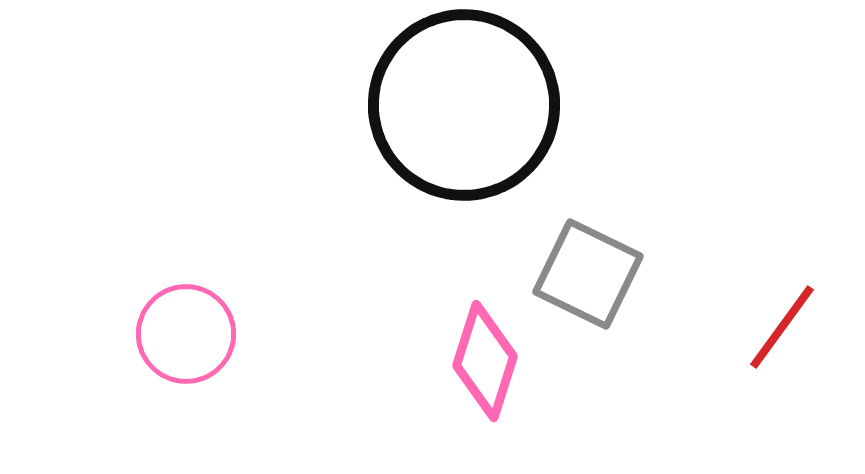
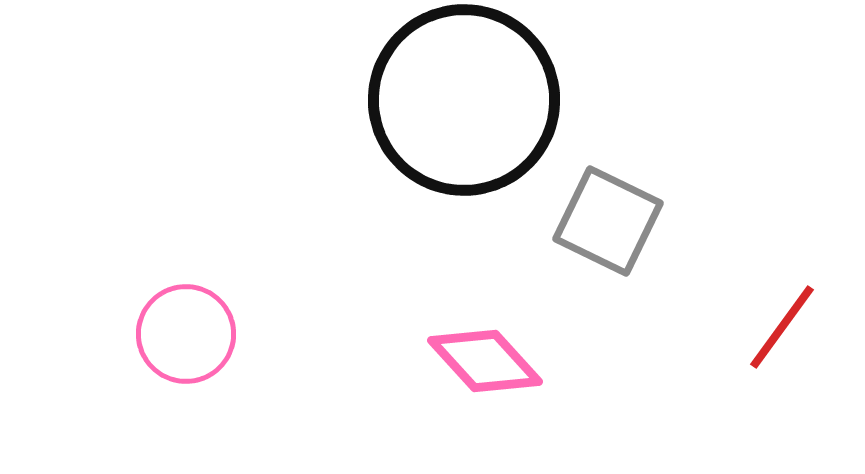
black circle: moved 5 px up
gray square: moved 20 px right, 53 px up
pink diamond: rotated 60 degrees counterclockwise
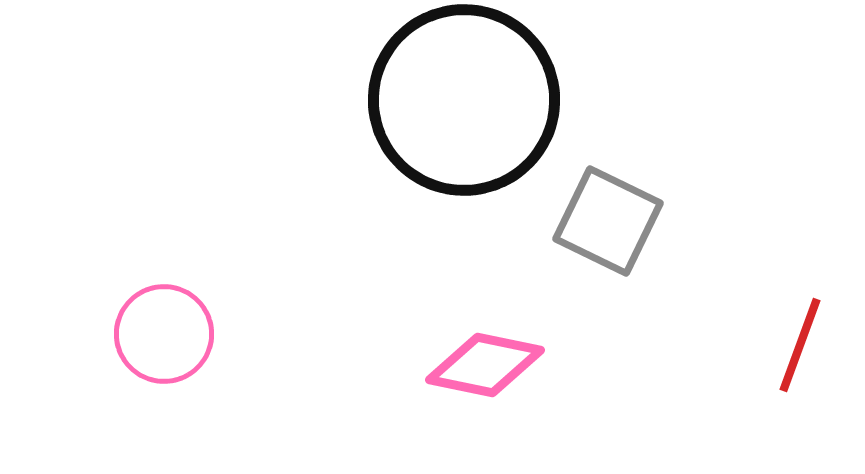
red line: moved 18 px right, 18 px down; rotated 16 degrees counterclockwise
pink circle: moved 22 px left
pink diamond: moved 4 px down; rotated 36 degrees counterclockwise
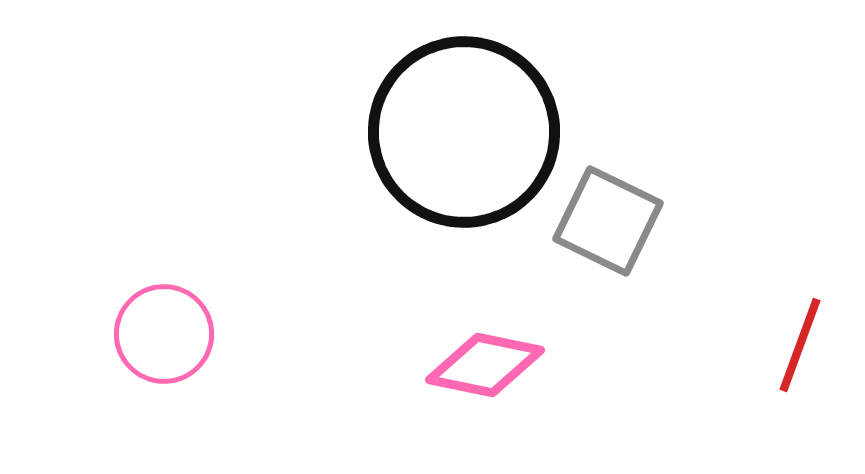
black circle: moved 32 px down
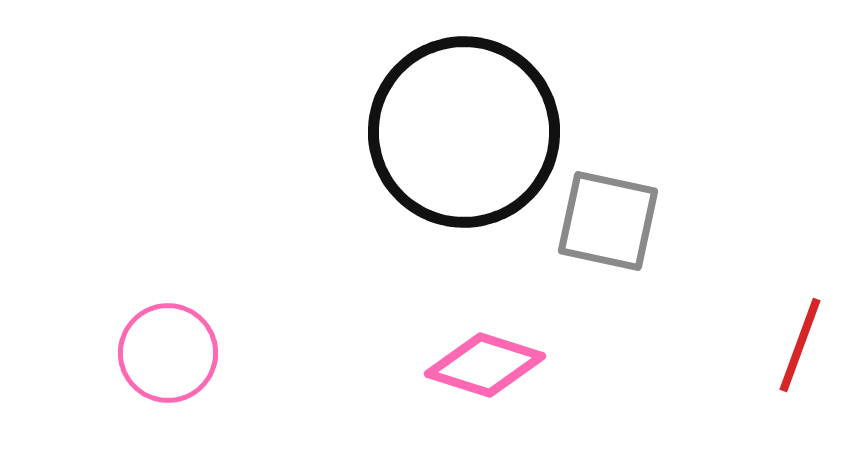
gray square: rotated 14 degrees counterclockwise
pink circle: moved 4 px right, 19 px down
pink diamond: rotated 6 degrees clockwise
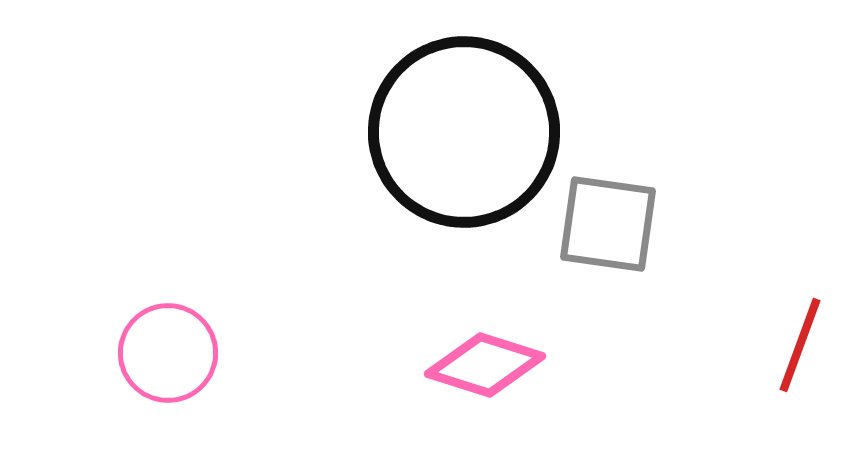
gray square: moved 3 px down; rotated 4 degrees counterclockwise
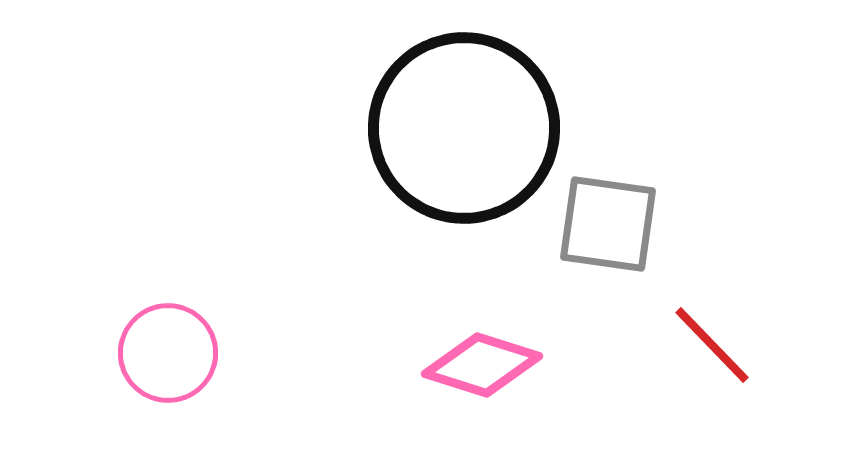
black circle: moved 4 px up
red line: moved 88 px left; rotated 64 degrees counterclockwise
pink diamond: moved 3 px left
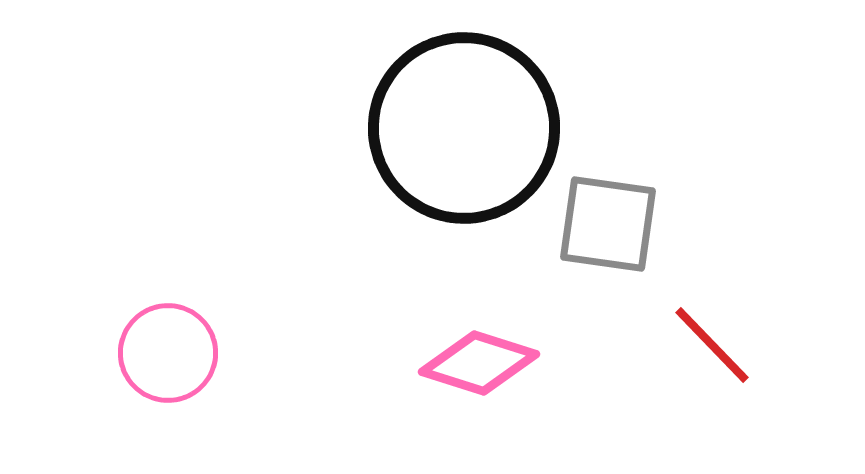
pink diamond: moved 3 px left, 2 px up
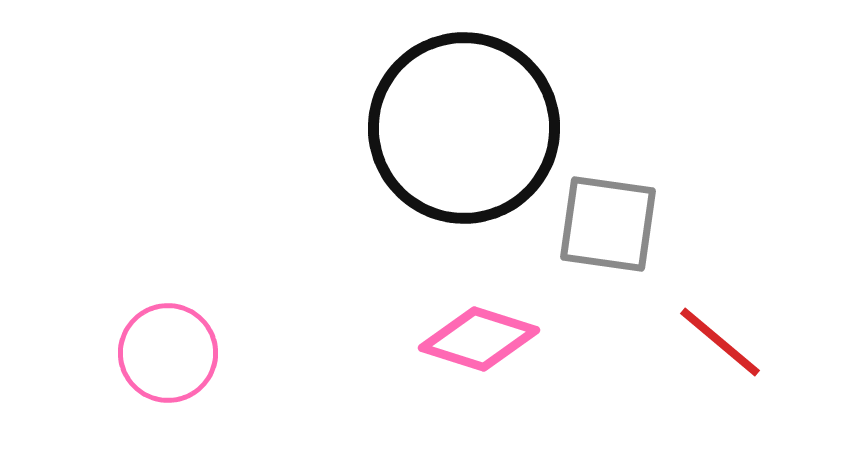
red line: moved 8 px right, 3 px up; rotated 6 degrees counterclockwise
pink diamond: moved 24 px up
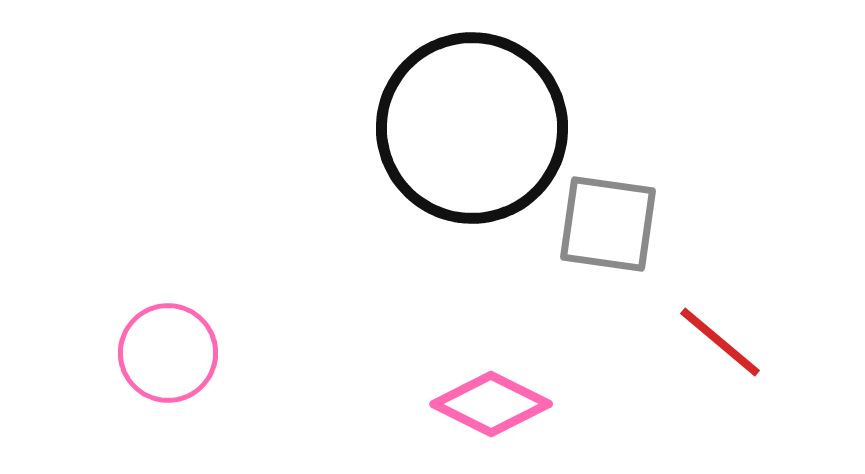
black circle: moved 8 px right
pink diamond: moved 12 px right, 65 px down; rotated 9 degrees clockwise
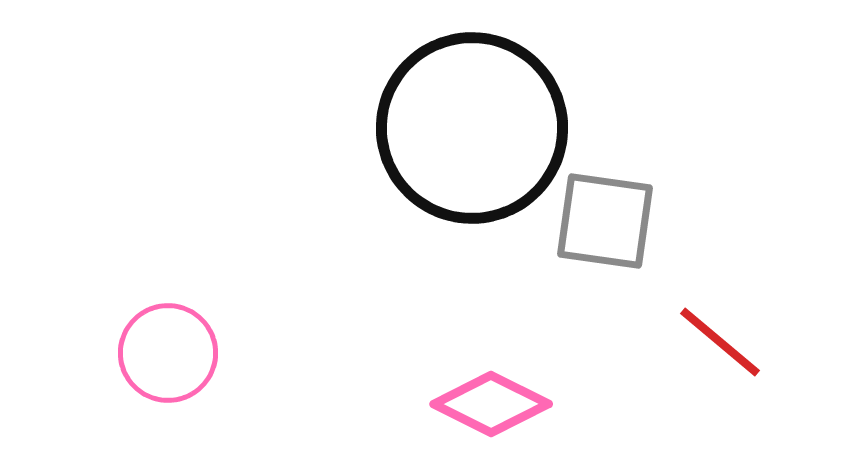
gray square: moved 3 px left, 3 px up
